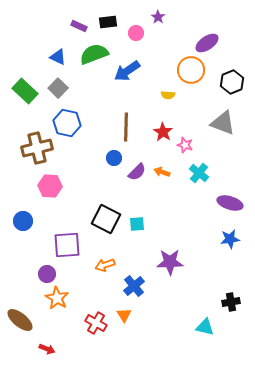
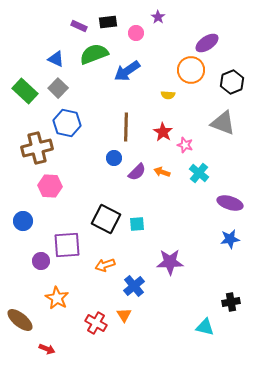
blue triangle at (58, 57): moved 2 px left, 2 px down
purple circle at (47, 274): moved 6 px left, 13 px up
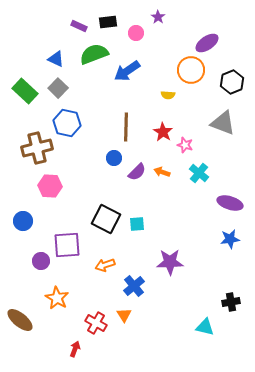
red arrow at (47, 349): moved 28 px right; rotated 91 degrees counterclockwise
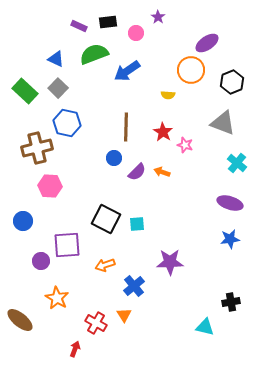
cyan cross at (199, 173): moved 38 px right, 10 px up
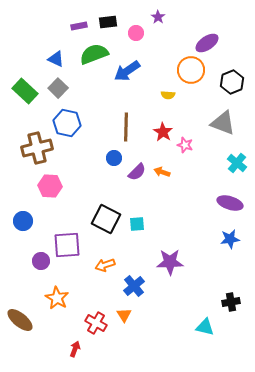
purple rectangle at (79, 26): rotated 35 degrees counterclockwise
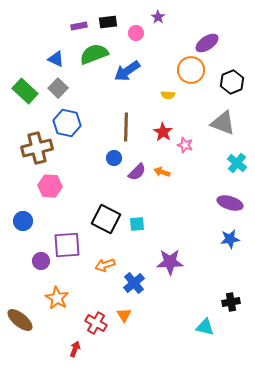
blue cross at (134, 286): moved 3 px up
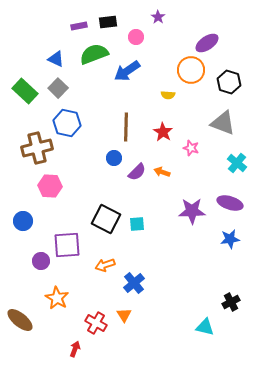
pink circle at (136, 33): moved 4 px down
black hexagon at (232, 82): moved 3 px left; rotated 20 degrees counterclockwise
pink star at (185, 145): moved 6 px right, 3 px down
purple star at (170, 262): moved 22 px right, 51 px up
black cross at (231, 302): rotated 18 degrees counterclockwise
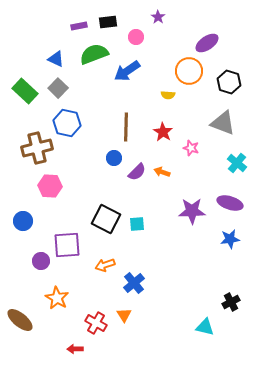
orange circle at (191, 70): moved 2 px left, 1 px down
red arrow at (75, 349): rotated 112 degrees counterclockwise
